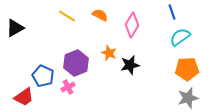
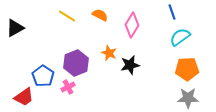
blue pentagon: rotated 10 degrees clockwise
gray star: rotated 15 degrees clockwise
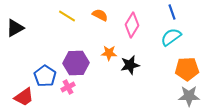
cyan semicircle: moved 9 px left
orange star: rotated 21 degrees counterclockwise
purple hexagon: rotated 20 degrees clockwise
blue pentagon: moved 2 px right
gray star: moved 1 px right, 2 px up
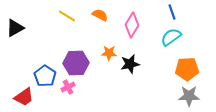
black star: moved 1 px up
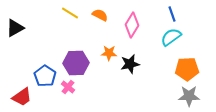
blue line: moved 2 px down
yellow line: moved 3 px right, 3 px up
pink cross: rotated 24 degrees counterclockwise
red trapezoid: moved 2 px left
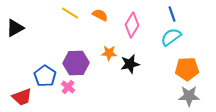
red trapezoid: rotated 15 degrees clockwise
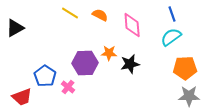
pink diamond: rotated 35 degrees counterclockwise
purple hexagon: moved 9 px right
orange pentagon: moved 2 px left, 1 px up
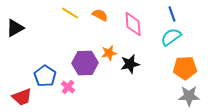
pink diamond: moved 1 px right, 1 px up
orange star: rotated 14 degrees counterclockwise
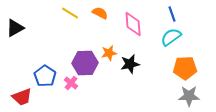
orange semicircle: moved 2 px up
pink cross: moved 3 px right, 4 px up
